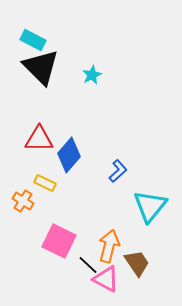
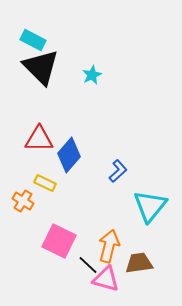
brown trapezoid: moved 2 px right; rotated 64 degrees counterclockwise
pink triangle: rotated 12 degrees counterclockwise
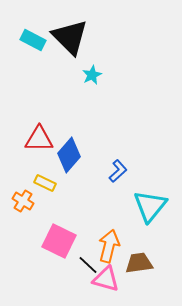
black triangle: moved 29 px right, 30 px up
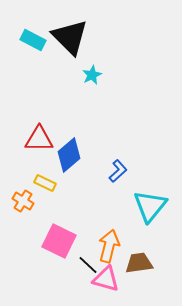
blue diamond: rotated 8 degrees clockwise
